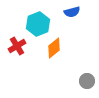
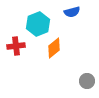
red cross: moved 1 px left; rotated 24 degrees clockwise
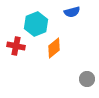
cyan hexagon: moved 2 px left
red cross: rotated 18 degrees clockwise
gray circle: moved 2 px up
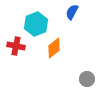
blue semicircle: rotated 133 degrees clockwise
